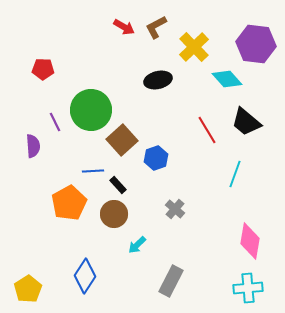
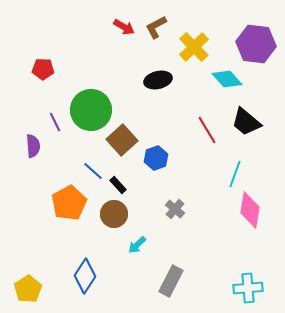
blue line: rotated 45 degrees clockwise
pink diamond: moved 31 px up
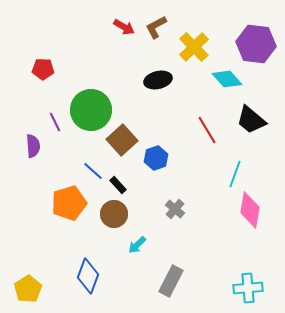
black trapezoid: moved 5 px right, 2 px up
orange pentagon: rotated 12 degrees clockwise
blue diamond: moved 3 px right; rotated 12 degrees counterclockwise
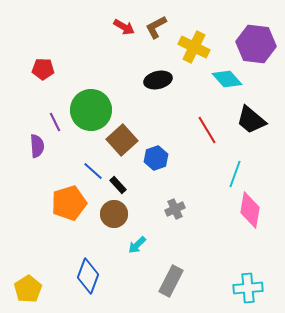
yellow cross: rotated 20 degrees counterclockwise
purple semicircle: moved 4 px right
gray cross: rotated 24 degrees clockwise
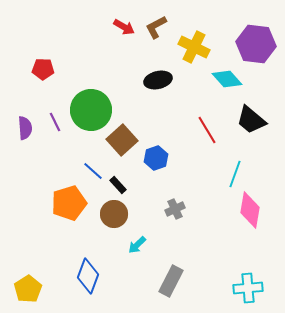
purple semicircle: moved 12 px left, 18 px up
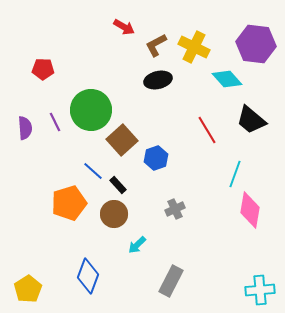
brown L-shape: moved 18 px down
cyan cross: moved 12 px right, 2 px down
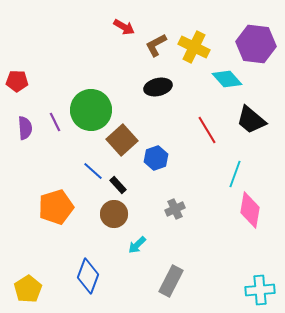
red pentagon: moved 26 px left, 12 px down
black ellipse: moved 7 px down
orange pentagon: moved 13 px left, 4 px down
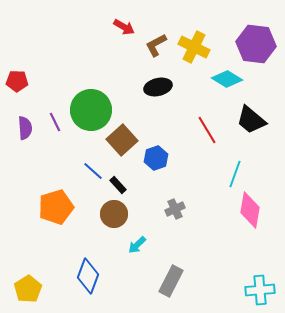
cyan diamond: rotated 16 degrees counterclockwise
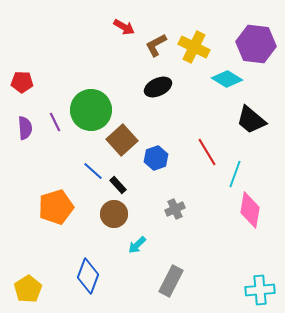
red pentagon: moved 5 px right, 1 px down
black ellipse: rotated 12 degrees counterclockwise
red line: moved 22 px down
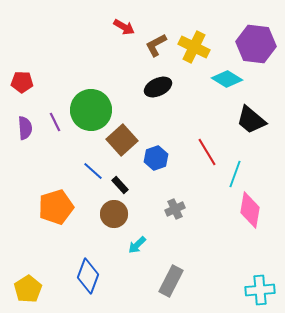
black rectangle: moved 2 px right
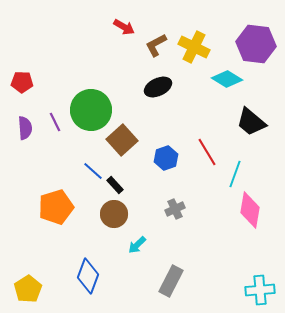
black trapezoid: moved 2 px down
blue hexagon: moved 10 px right
black rectangle: moved 5 px left
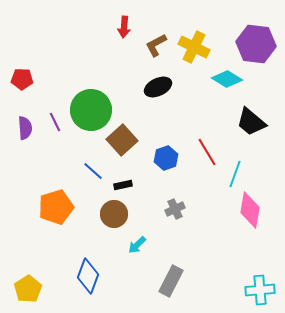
red arrow: rotated 65 degrees clockwise
red pentagon: moved 3 px up
black rectangle: moved 8 px right; rotated 60 degrees counterclockwise
